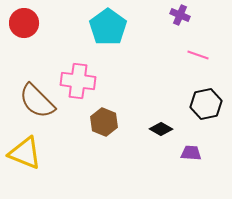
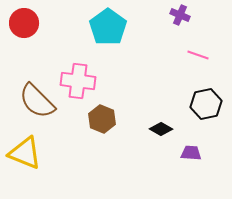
brown hexagon: moved 2 px left, 3 px up
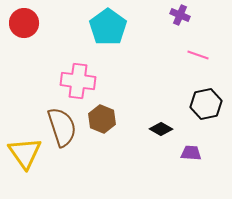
brown semicircle: moved 25 px right, 26 px down; rotated 153 degrees counterclockwise
yellow triangle: rotated 33 degrees clockwise
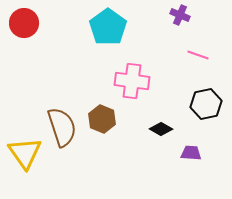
pink cross: moved 54 px right
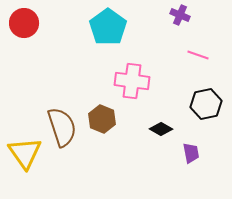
purple trapezoid: rotated 75 degrees clockwise
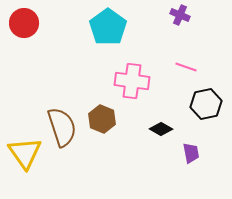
pink line: moved 12 px left, 12 px down
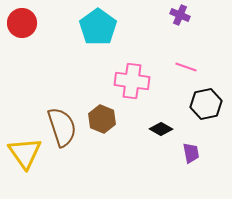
red circle: moved 2 px left
cyan pentagon: moved 10 px left
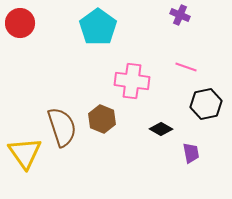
red circle: moved 2 px left
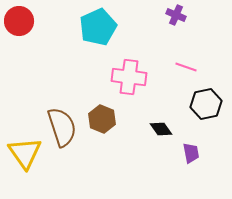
purple cross: moved 4 px left
red circle: moved 1 px left, 2 px up
cyan pentagon: rotated 12 degrees clockwise
pink cross: moved 3 px left, 4 px up
black diamond: rotated 25 degrees clockwise
